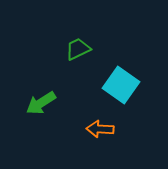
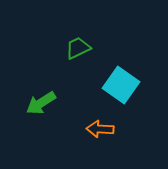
green trapezoid: moved 1 px up
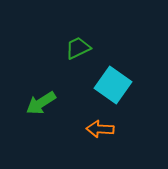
cyan square: moved 8 px left
